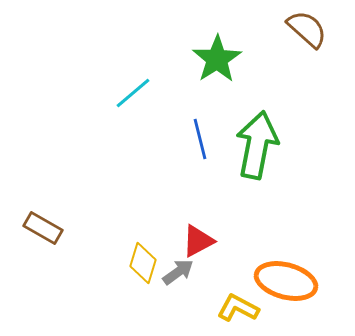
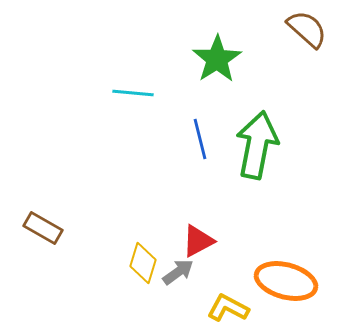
cyan line: rotated 45 degrees clockwise
yellow L-shape: moved 10 px left
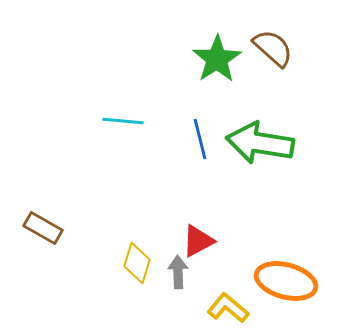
brown semicircle: moved 34 px left, 19 px down
cyan line: moved 10 px left, 28 px down
green arrow: moved 3 px right, 2 px up; rotated 92 degrees counterclockwise
yellow diamond: moved 6 px left
gray arrow: rotated 56 degrees counterclockwise
yellow L-shape: rotated 12 degrees clockwise
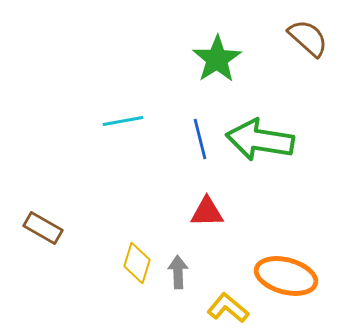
brown semicircle: moved 35 px right, 10 px up
cyan line: rotated 15 degrees counterclockwise
green arrow: moved 3 px up
red triangle: moved 9 px right, 29 px up; rotated 27 degrees clockwise
orange ellipse: moved 5 px up
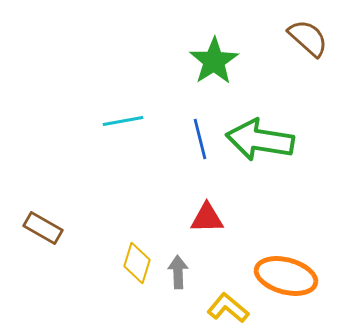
green star: moved 3 px left, 2 px down
red triangle: moved 6 px down
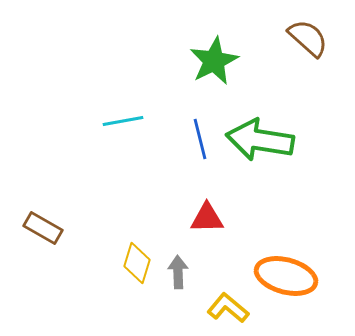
green star: rotated 6 degrees clockwise
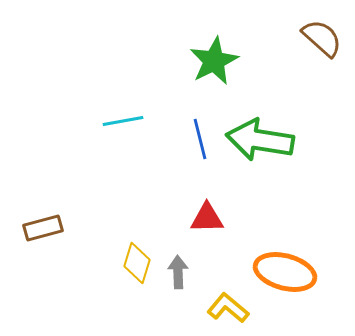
brown semicircle: moved 14 px right
brown rectangle: rotated 45 degrees counterclockwise
orange ellipse: moved 1 px left, 4 px up
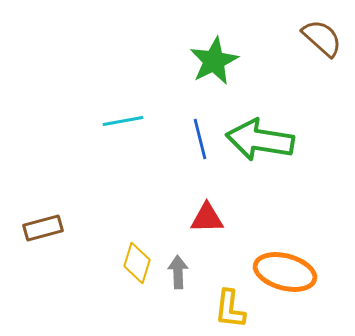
yellow L-shape: moved 2 px right, 1 px down; rotated 123 degrees counterclockwise
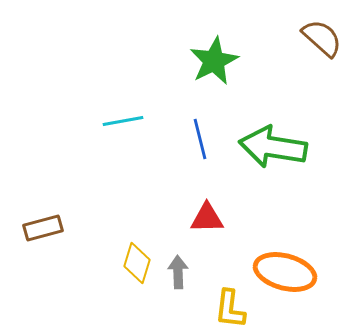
green arrow: moved 13 px right, 7 px down
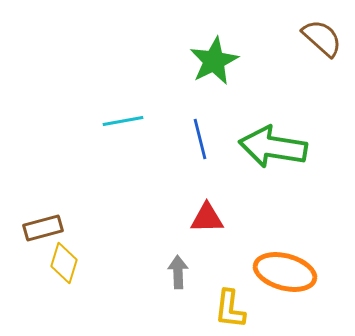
yellow diamond: moved 73 px left
